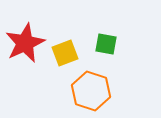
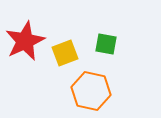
red star: moved 2 px up
orange hexagon: rotated 6 degrees counterclockwise
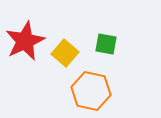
yellow square: rotated 28 degrees counterclockwise
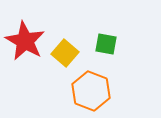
red star: rotated 18 degrees counterclockwise
orange hexagon: rotated 9 degrees clockwise
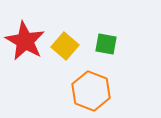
yellow square: moved 7 px up
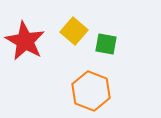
yellow square: moved 9 px right, 15 px up
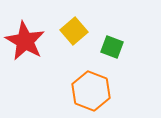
yellow square: rotated 8 degrees clockwise
green square: moved 6 px right, 3 px down; rotated 10 degrees clockwise
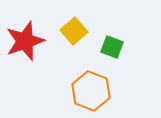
red star: rotated 24 degrees clockwise
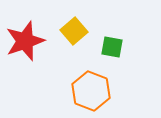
green square: rotated 10 degrees counterclockwise
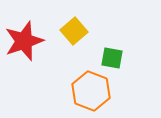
red star: moved 1 px left
green square: moved 11 px down
